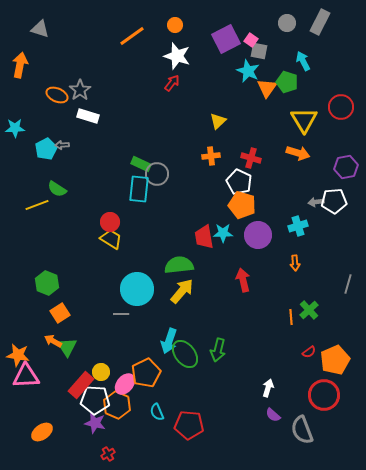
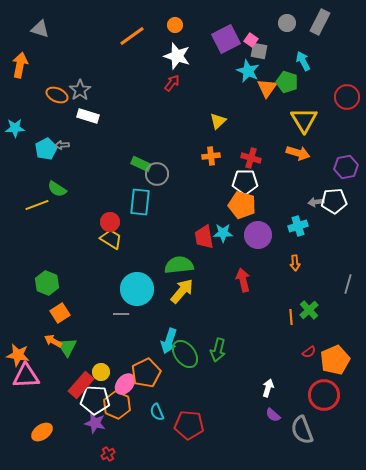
red circle at (341, 107): moved 6 px right, 10 px up
white pentagon at (239, 182): moved 6 px right; rotated 25 degrees counterclockwise
cyan rectangle at (139, 189): moved 1 px right, 13 px down
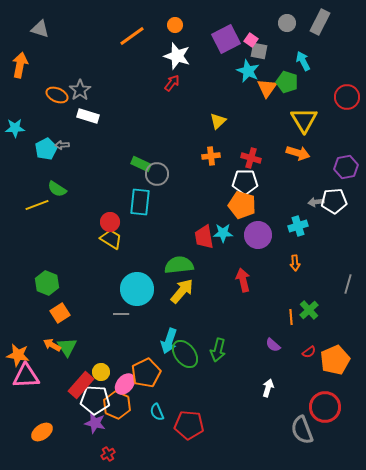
orange arrow at (53, 341): moved 1 px left, 4 px down
red circle at (324, 395): moved 1 px right, 12 px down
purple semicircle at (273, 415): moved 70 px up
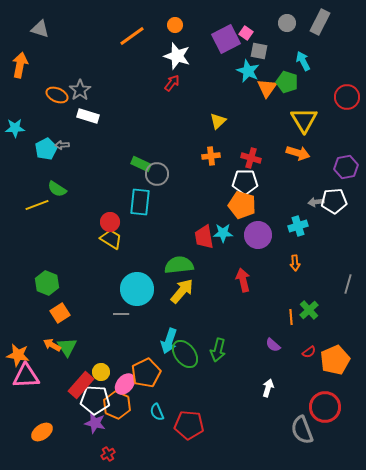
pink square at (251, 40): moved 5 px left, 7 px up
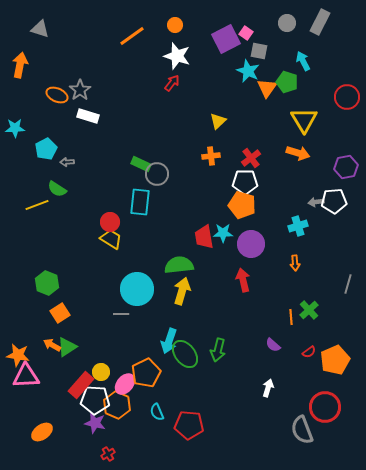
gray arrow at (62, 145): moved 5 px right, 17 px down
red cross at (251, 158): rotated 36 degrees clockwise
purple circle at (258, 235): moved 7 px left, 9 px down
yellow arrow at (182, 291): rotated 24 degrees counterclockwise
green triangle at (67, 347): rotated 30 degrees clockwise
